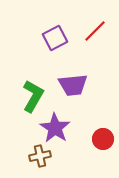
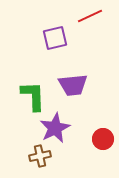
red line: moved 5 px left, 15 px up; rotated 20 degrees clockwise
purple square: rotated 15 degrees clockwise
green L-shape: rotated 32 degrees counterclockwise
purple star: rotated 12 degrees clockwise
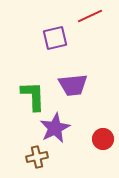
brown cross: moved 3 px left, 1 px down
